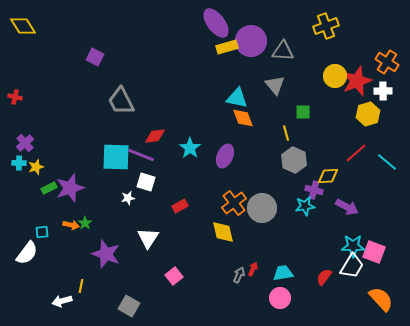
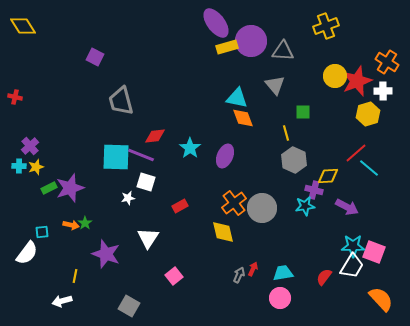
gray trapezoid at (121, 101): rotated 12 degrees clockwise
purple cross at (25, 143): moved 5 px right, 3 px down
cyan line at (387, 162): moved 18 px left, 6 px down
cyan cross at (19, 163): moved 3 px down
yellow line at (81, 286): moved 6 px left, 10 px up
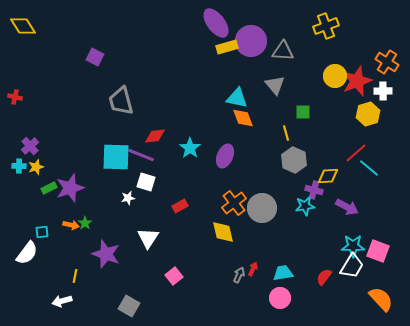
pink square at (374, 252): moved 4 px right, 1 px up
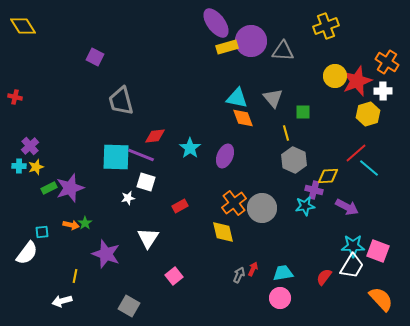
gray triangle at (275, 85): moved 2 px left, 13 px down
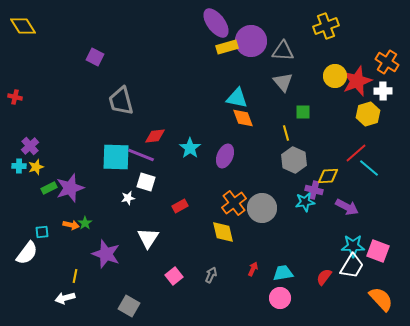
gray triangle at (273, 98): moved 10 px right, 16 px up
cyan star at (305, 206): moved 4 px up
gray arrow at (239, 275): moved 28 px left
white arrow at (62, 301): moved 3 px right, 3 px up
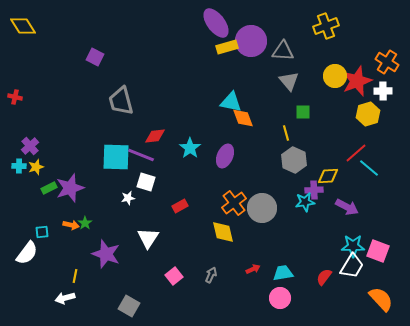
gray triangle at (283, 82): moved 6 px right, 1 px up
cyan triangle at (237, 98): moved 6 px left, 4 px down
purple cross at (314, 190): rotated 18 degrees counterclockwise
red arrow at (253, 269): rotated 40 degrees clockwise
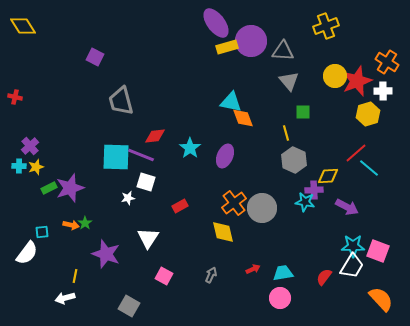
cyan star at (305, 202): rotated 18 degrees clockwise
pink square at (174, 276): moved 10 px left; rotated 24 degrees counterclockwise
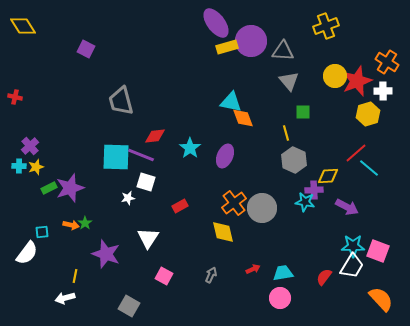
purple square at (95, 57): moved 9 px left, 8 px up
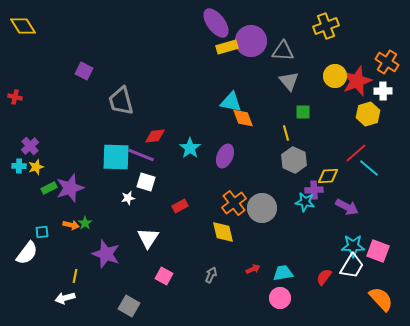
purple square at (86, 49): moved 2 px left, 22 px down
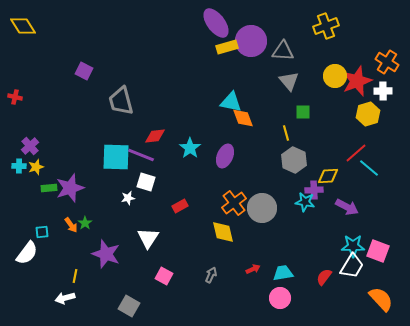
green rectangle at (49, 188): rotated 21 degrees clockwise
orange arrow at (71, 225): rotated 42 degrees clockwise
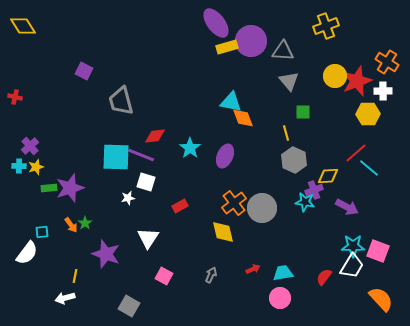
yellow hexagon at (368, 114): rotated 15 degrees clockwise
purple cross at (314, 190): rotated 18 degrees counterclockwise
